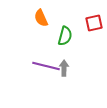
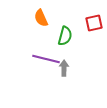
purple line: moved 7 px up
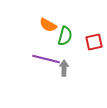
orange semicircle: moved 7 px right, 7 px down; rotated 36 degrees counterclockwise
red square: moved 19 px down
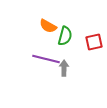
orange semicircle: moved 1 px down
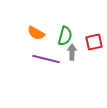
orange semicircle: moved 12 px left, 7 px down
gray arrow: moved 8 px right, 16 px up
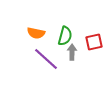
orange semicircle: rotated 18 degrees counterclockwise
purple line: rotated 28 degrees clockwise
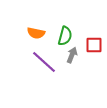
red square: moved 3 px down; rotated 12 degrees clockwise
gray arrow: moved 3 px down; rotated 21 degrees clockwise
purple line: moved 2 px left, 3 px down
